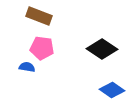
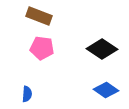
blue semicircle: moved 27 px down; rotated 84 degrees clockwise
blue diamond: moved 6 px left
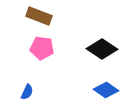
blue semicircle: moved 2 px up; rotated 21 degrees clockwise
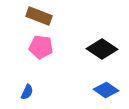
pink pentagon: moved 1 px left, 1 px up
